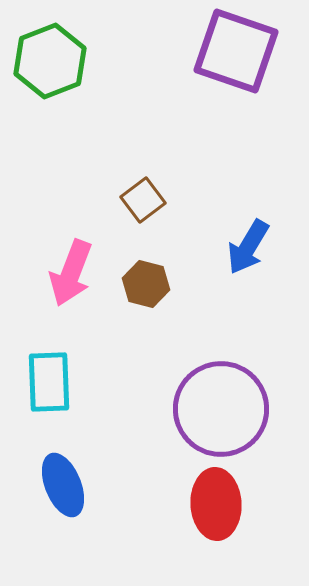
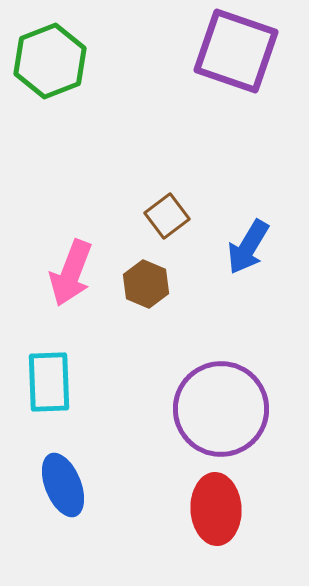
brown square: moved 24 px right, 16 px down
brown hexagon: rotated 9 degrees clockwise
red ellipse: moved 5 px down
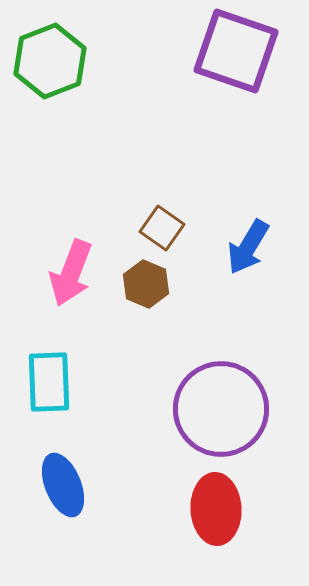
brown square: moved 5 px left, 12 px down; rotated 18 degrees counterclockwise
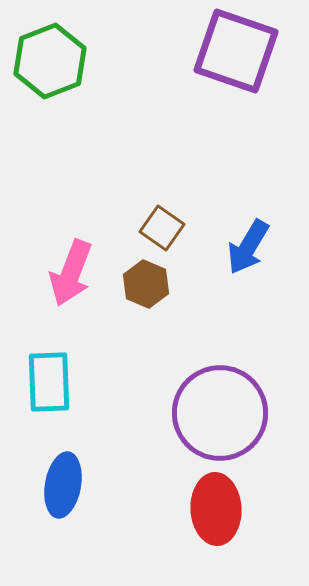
purple circle: moved 1 px left, 4 px down
blue ellipse: rotated 32 degrees clockwise
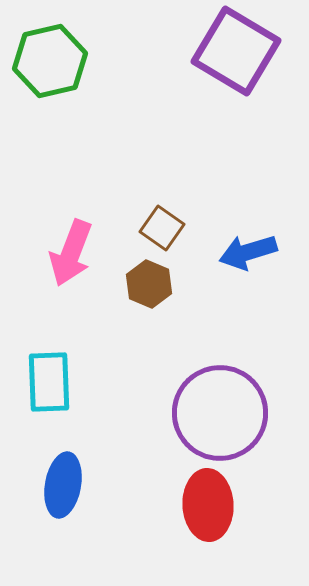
purple square: rotated 12 degrees clockwise
green hexagon: rotated 8 degrees clockwise
blue arrow: moved 5 px down; rotated 42 degrees clockwise
pink arrow: moved 20 px up
brown hexagon: moved 3 px right
red ellipse: moved 8 px left, 4 px up
